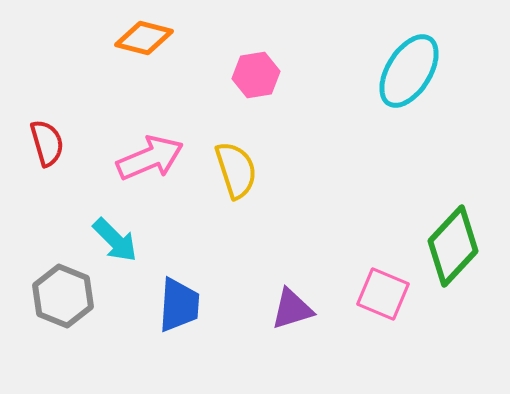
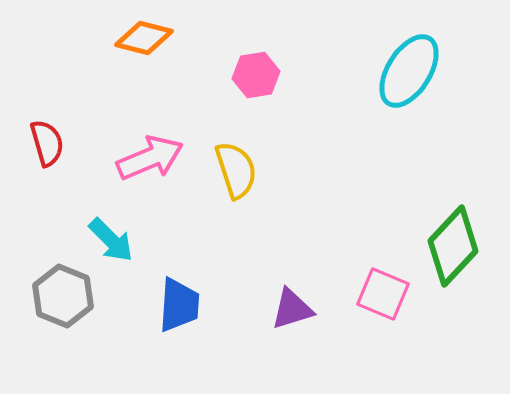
cyan arrow: moved 4 px left
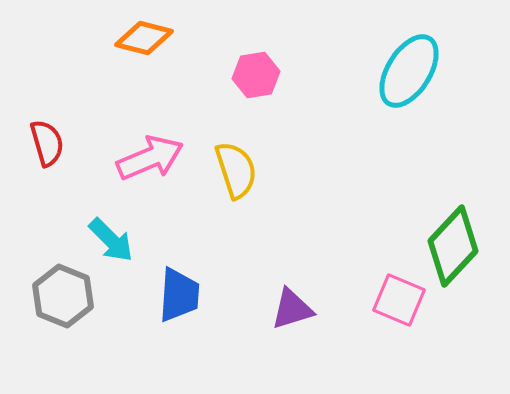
pink square: moved 16 px right, 6 px down
blue trapezoid: moved 10 px up
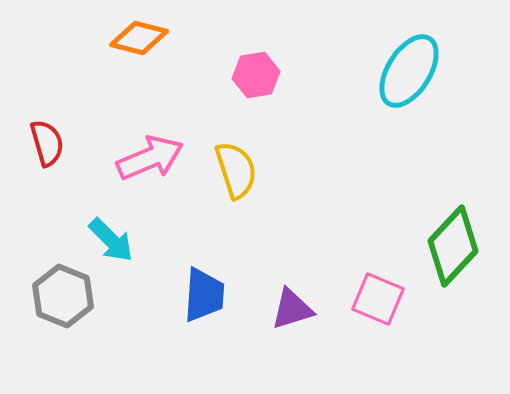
orange diamond: moved 5 px left
blue trapezoid: moved 25 px right
pink square: moved 21 px left, 1 px up
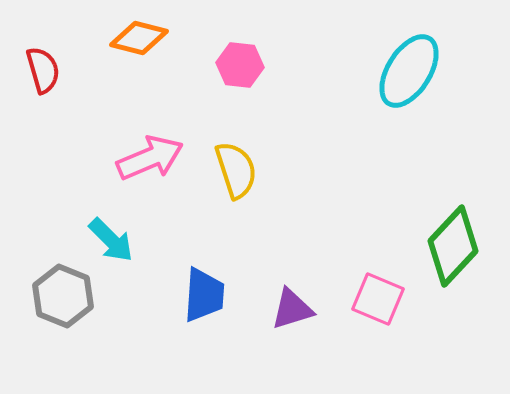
pink hexagon: moved 16 px left, 10 px up; rotated 15 degrees clockwise
red semicircle: moved 4 px left, 73 px up
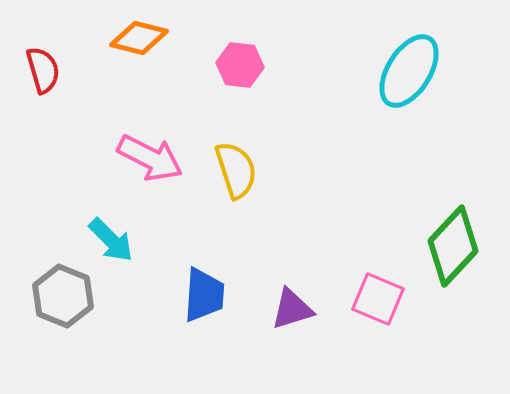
pink arrow: rotated 50 degrees clockwise
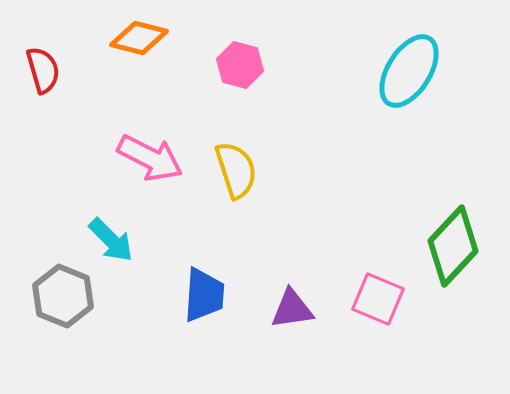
pink hexagon: rotated 9 degrees clockwise
purple triangle: rotated 9 degrees clockwise
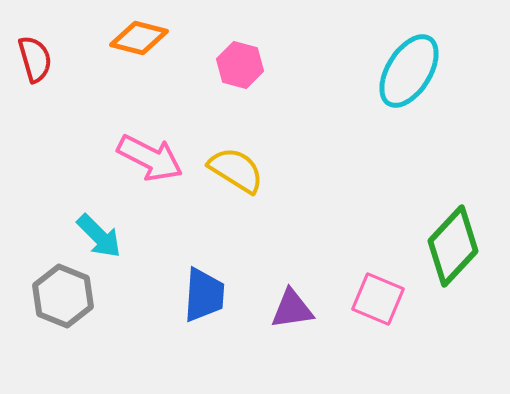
red semicircle: moved 8 px left, 11 px up
yellow semicircle: rotated 40 degrees counterclockwise
cyan arrow: moved 12 px left, 4 px up
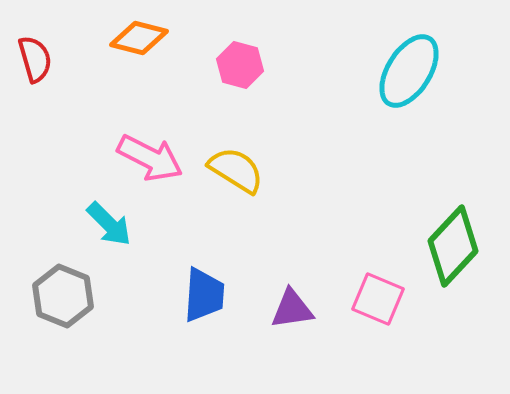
cyan arrow: moved 10 px right, 12 px up
